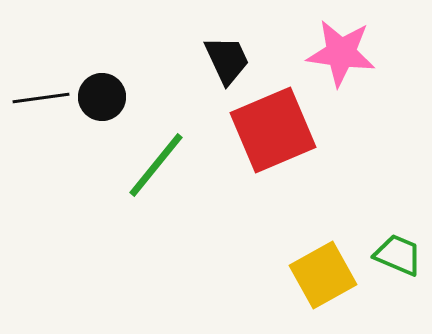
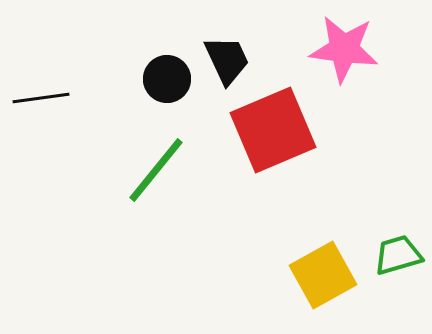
pink star: moved 3 px right, 4 px up
black circle: moved 65 px right, 18 px up
green line: moved 5 px down
green trapezoid: rotated 39 degrees counterclockwise
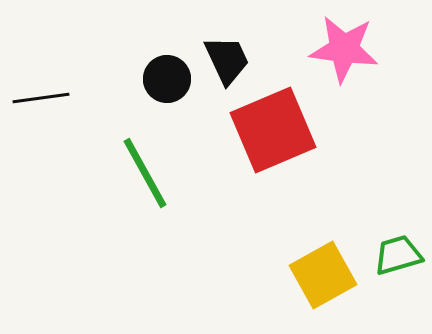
green line: moved 11 px left, 3 px down; rotated 68 degrees counterclockwise
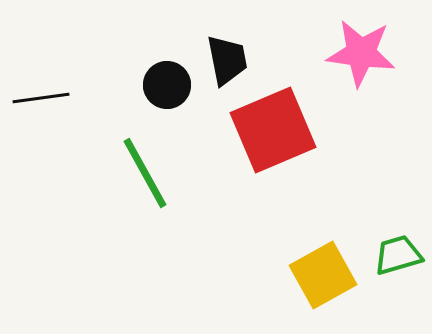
pink star: moved 17 px right, 4 px down
black trapezoid: rotated 14 degrees clockwise
black circle: moved 6 px down
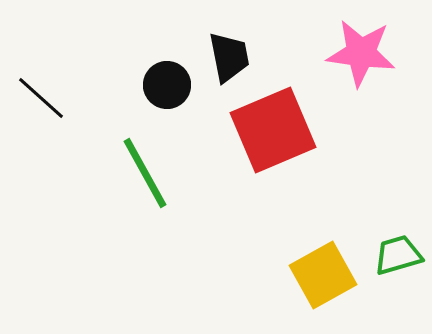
black trapezoid: moved 2 px right, 3 px up
black line: rotated 50 degrees clockwise
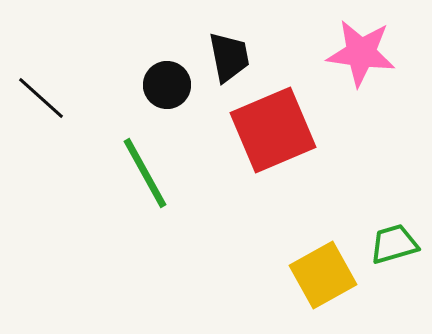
green trapezoid: moved 4 px left, 11 px up
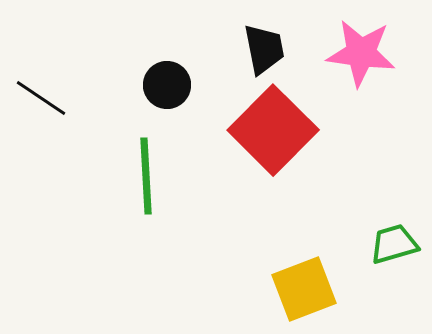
black trapezoid: moved 35 px right, 8 px up
black line: rotated 8 degrees counterclockwise
red square: rotated 22 degrees counterclockwise
green line: moved 1 px right, 3 px down; rotated 26 degrees clockwise
yellow square: moved 19 px left, 14 px down; rotated 8 degrees clockwise
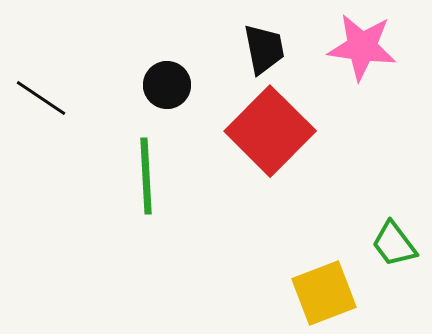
pink star: moved 1 px right, 6 px up
red square: moved 3 px left, 1 px down
green trapezoid: rotated 111 degrees counterclockwise
yellow square: moved 20 px right, 4 px down
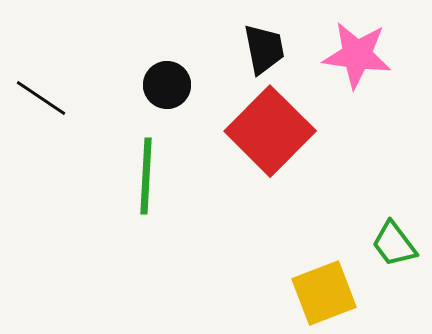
pink star: moved 5 px left, 8 px down
green line: rotated 6 degrees clockwise
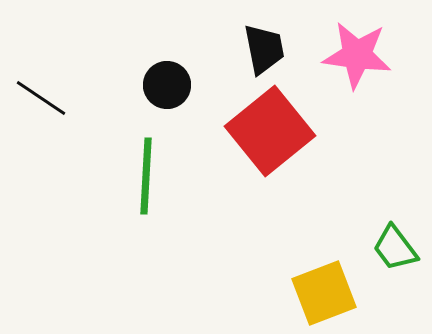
red square: rotated 6 degrees clockwise
green trapezoid: moved 1 px right, 4 px down
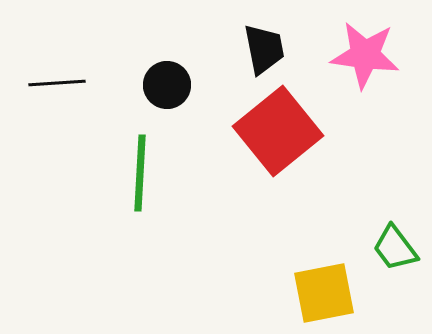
pink star: moved 8 px right
black line: moved 16 px right, 15 px up; rotated 38 degrees counterclockwise
red square: moved 8 px right
green line: moved 6 px left, 3 px up
yellow square: rotated 10 degrees clockwise
